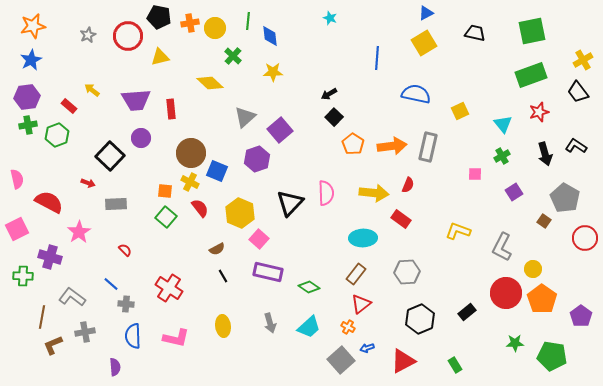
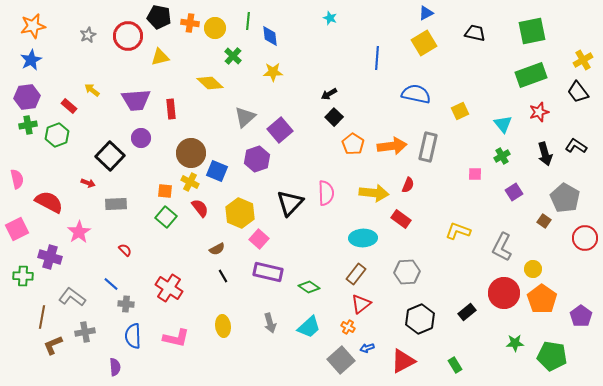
orange cross at (190, 23): rotated 18 degrees clockwise
red circle at (506, 293): moved 2 px left
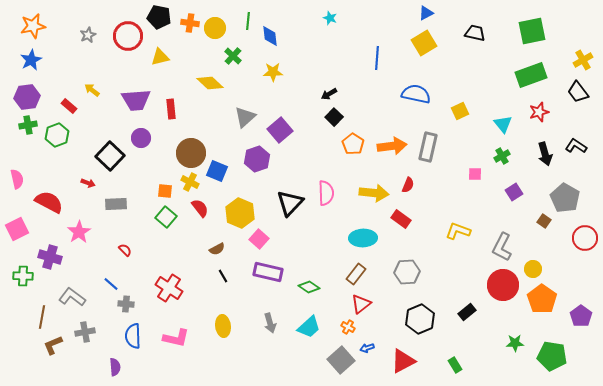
red circle at (504, 293): moved 1 px left, 8 px up
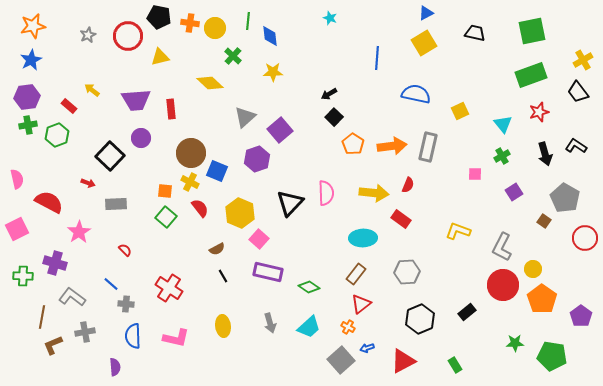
purple cross at (50, 257): moved 5 px right, 6 px down
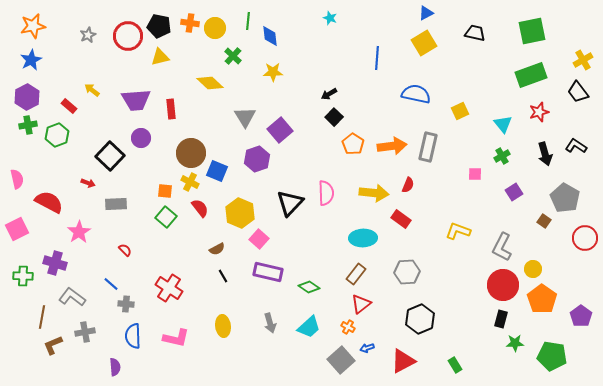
black pentagon at (159, 17): moved 9 px down
purple hexagon at (27, 97): rotated 20 degrees counterclockwise
gray triangle at (245, 117): rotated 20 degrees counterclockwise
black rectangle at (467, 312): moved 34 px right, 7 px down; rotated 36 degrees counterclockwise
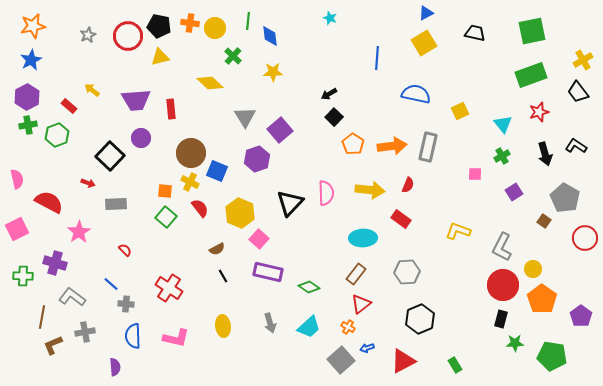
yellow arrow at (374, 193): moved 4 px left, 3 px up
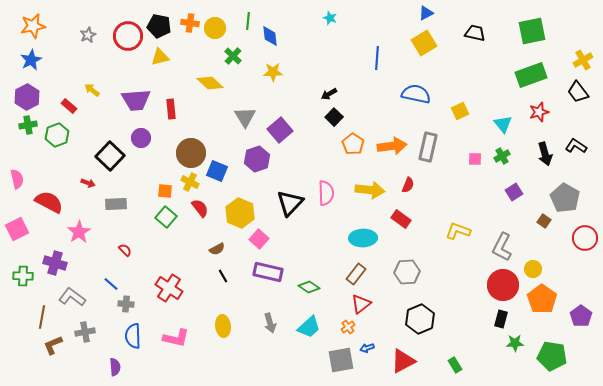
pink square at (475, 174): moved 15 px up
orange cross at (348, 327): rotated 24 degrees clockwise
gray square at (341, 360): rotated 32 degrees clockwise
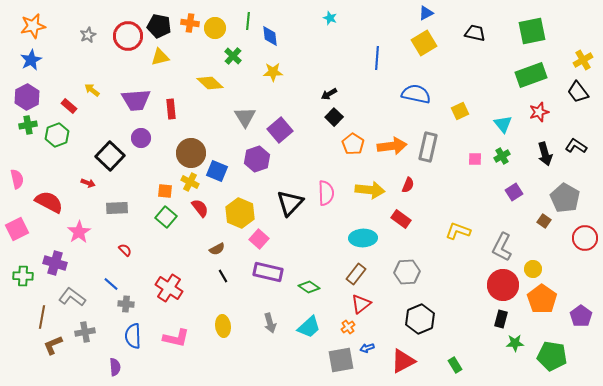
gray rectangle at (116, 204): moved 1 px right, 4 px down
